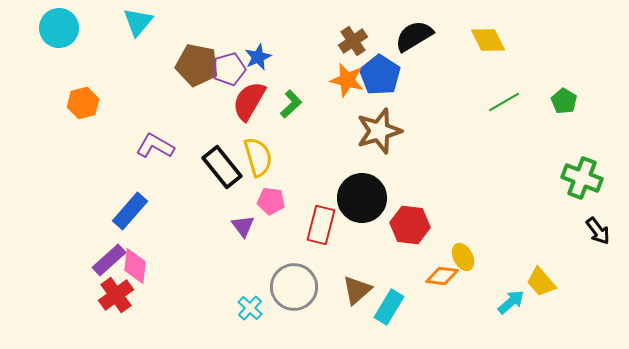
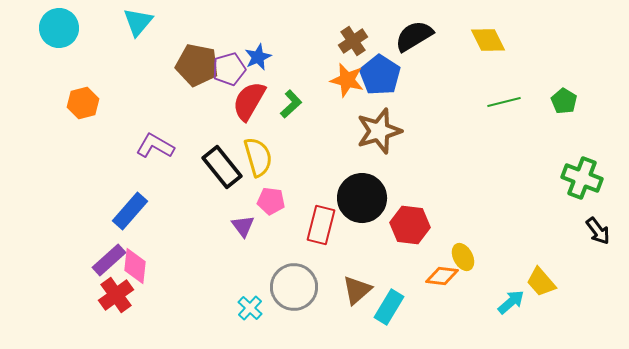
green line: rotated 16 degrees clockwise
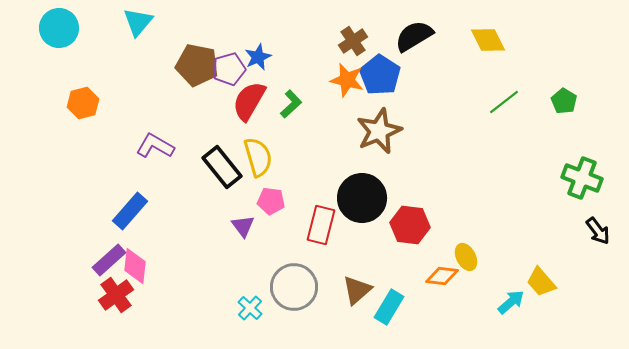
green line: rotated 24 degrees counterclockwise
brown star: rotated 6 degrees counterclockwise
yellow ellipse: moved 3 px right
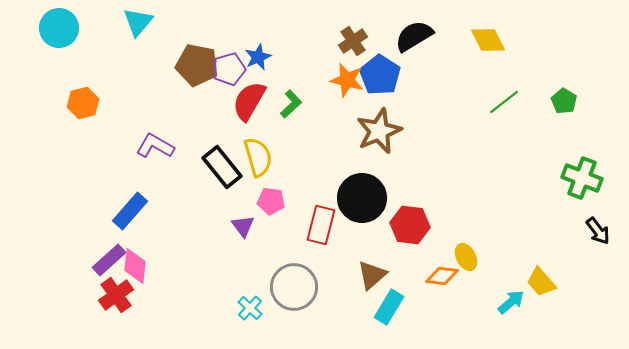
brown triangle: moved 15 px right, 15 px up
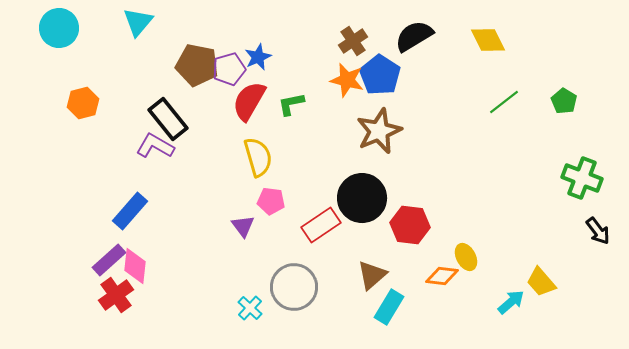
green L-shape: rotated 148 degrees counterclockwise
black rectangle: moved 54 px left, 48 px up
red rectangle: rotated 42 degrees clockwise
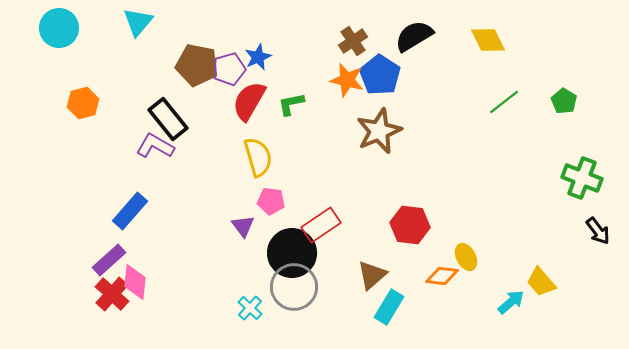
black circle: moved 70 px left, 55 px down
pink diamond: moved 16 px down
red cross: moved 4 px left, 1 px up; rotated 12 degrees counterclockwise
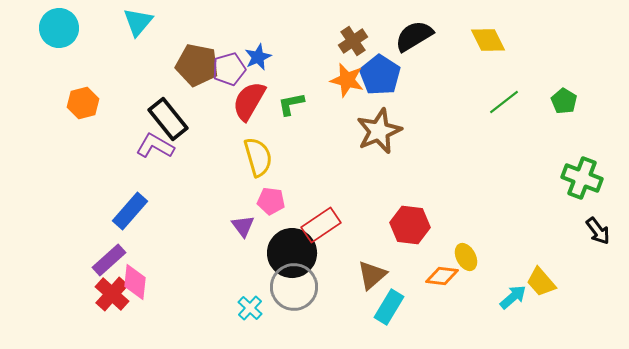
cyan arrow: moved 2 px right, 5 px up
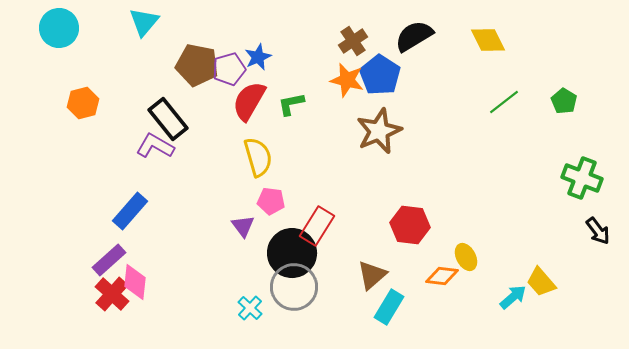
cyan triangle: moved 6 px right
red rectangle: moved 4 px left, 1 px down; rotated 24 degrees counterclockwise
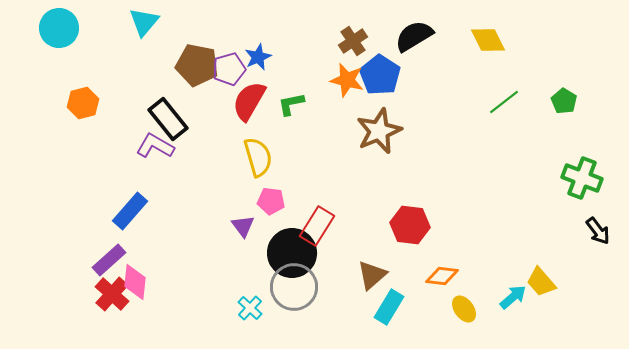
yellow ellipse: moved 2 px left, 52 px down; rotated 8 degrees counterclockwise
